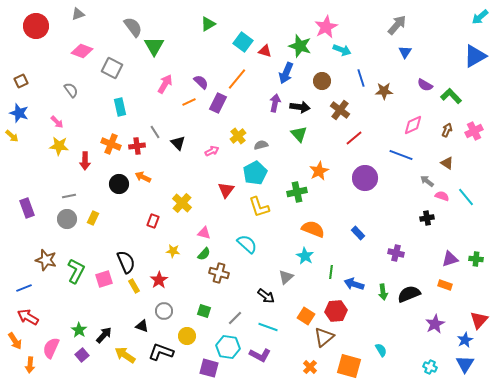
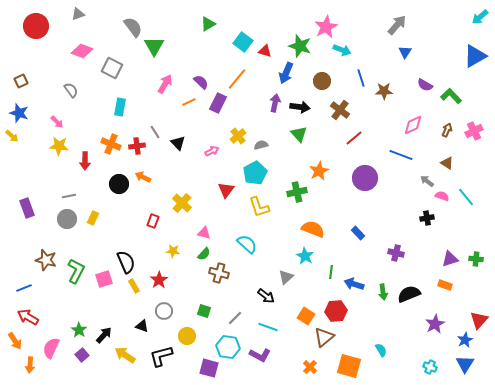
cyan rectangle at (120, 107): rotated 24 degrees clockwise
black L-shape at (161, 352): moved 4 px down; rotated 35 degrees counterclockwise
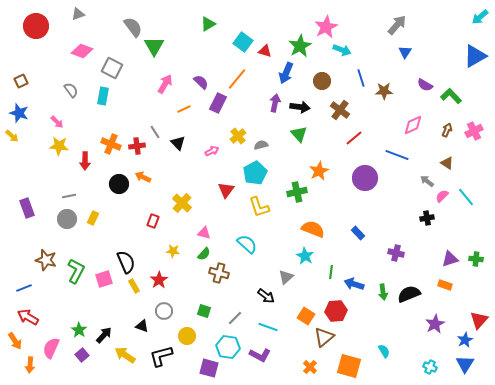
green star at (300, 46): rotated 25 degrees clockwise
orange line at (189, 102): moved 5 px left, 7 px down
cyan rectangle at (120, 107): moved 17 px left, 11 px up
blue line at (401, 155): moved 4 px left
pink semicircle at (442, 196): rotated 64 degrees counterclockwise
cyan semicircle at (381, 350): moved 3 px right, 1 px down
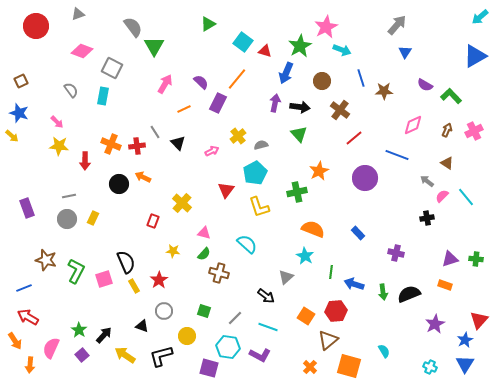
brown triangle at (324, 337): moved 4 px right, 3 px down
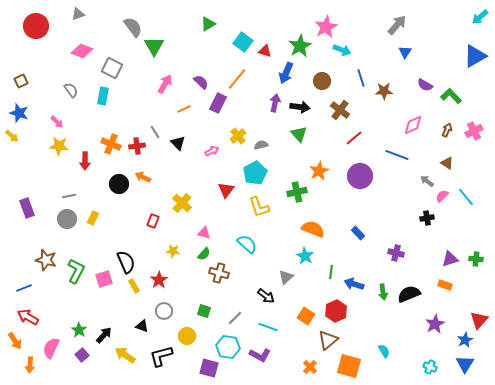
purple circle at (365, 178): moved 5 px left, 2 px up
red hexagon at (336, 311): rotated 20 degrees counterclockwise
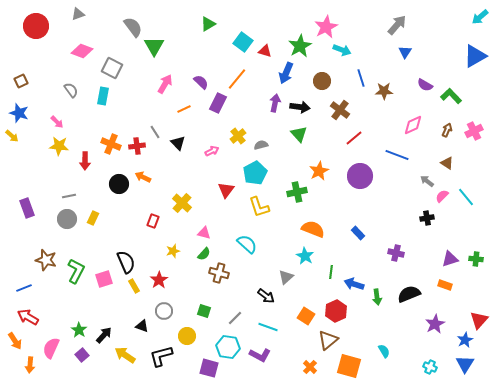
yellow star at (173, 251): rotated 24 degrees counterclockwise
green arrow at (383, 292): moved 6 px left, 5 px down
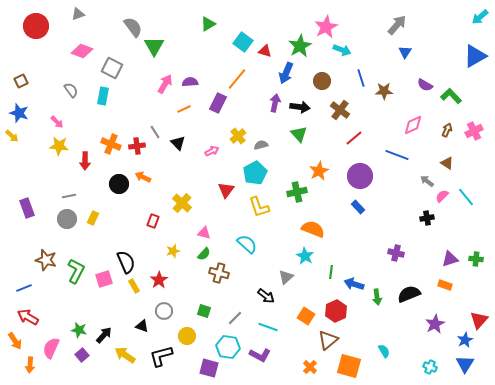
purple semicircle at (201, 82): moved 11 px left; rotated 49 degrees counterclockwise
blue rectangle at (358, 233): moved 26 px up
green star at (79, 330): rotated 21 degrees counterclockwise
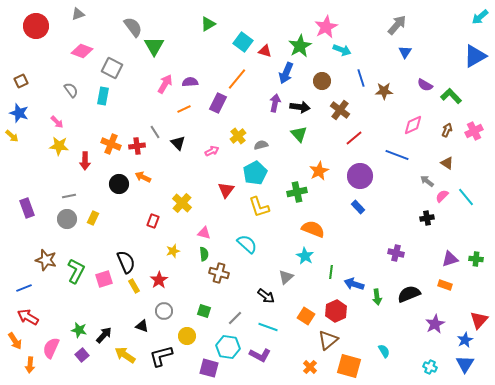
green semicircle at (204, 254): rotated 48 degrees counterclockwise
